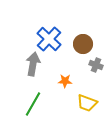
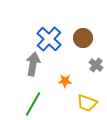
brown circle: moved 6 px up
gray cross: rotated 16 degrees clockwise
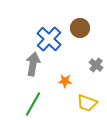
brown circle: moved 3 px left, 10 px up
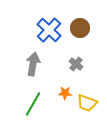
blue cross: moved 9 px up
gray cross: moved 20 px left, 1 px up
orange star: moved 12 px down
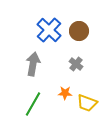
brown circle: moved 1 px left, 3 px down
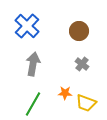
blue cross: moved 22 px left, 4 px up
gray cross: moved 6 px right
yellow trapezoid: moved 1 px left
